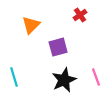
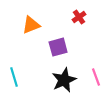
red cross: moved 1 px left, 2 px down
orange triangle: rotated 24 degrees clockwise
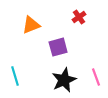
cyan line: moved 1 px right, 1 px up
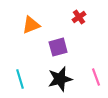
cyan line: moved 5 px right, 3 px down
black star: moved 4 px left, 1 px up; rotated 10 degrees clockwise
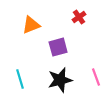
black star: moved 1 px down
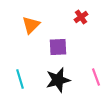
red cross: moved 2 px right
orange triangle: rotated 24 degrees counterclockwise
purple square: rotated 12 degrees clockwise
black star: moved 2 px left
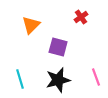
purple square: rotated 18 degrees clockwise
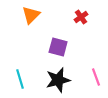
orange triangle: moved 10 px up
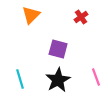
purple square: moved 2 px down
black star: rotated 15 degrees counterclockwise
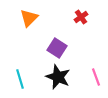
orange triangle: moved 2 px left, 3 px down
purple square: moved 1 px left, 1 px up; rotated 18 degrees clockwise
black star: moved 3 px up; rotated 20 degrees counterclockwise
